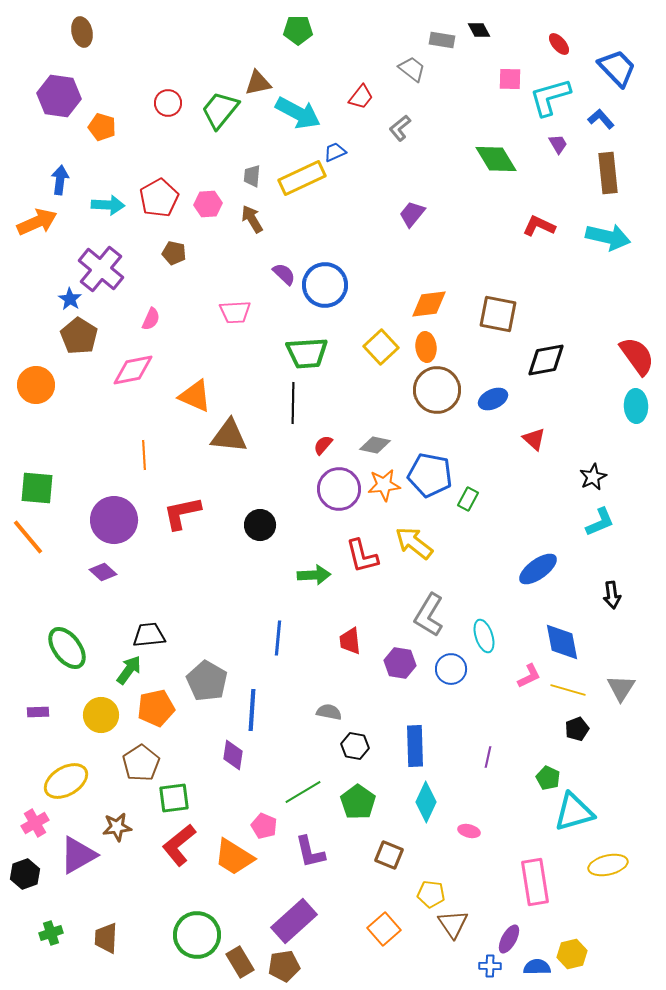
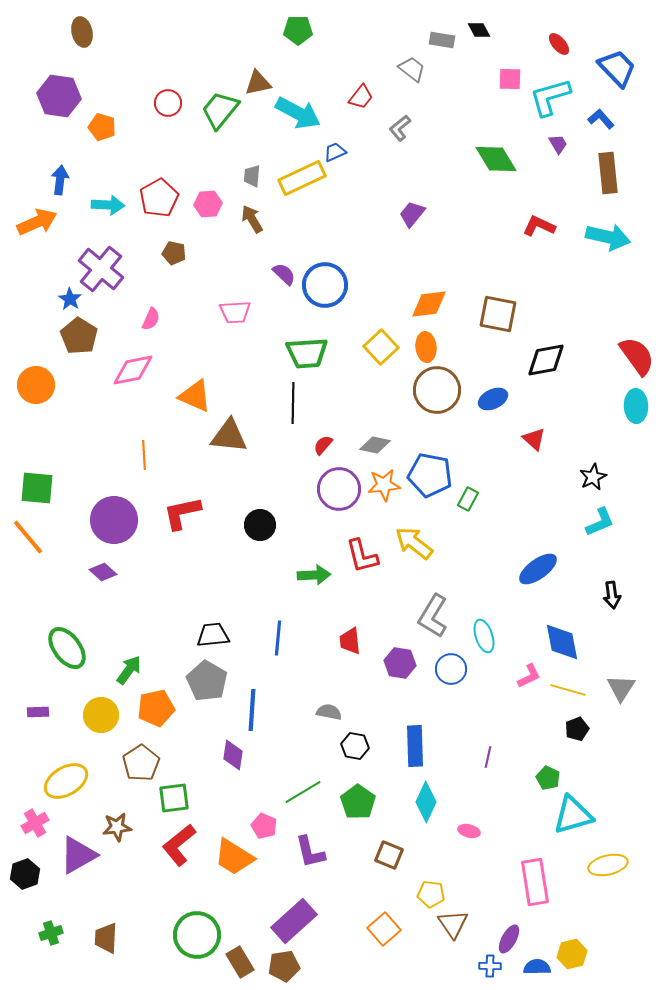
gray L-shape at (429, 615): moved 4 px right, 1 px down
black trapezoid at (149, 635): moved 64 px right
cyan triangle at (574, 812): moved 1 px left, 3 px down
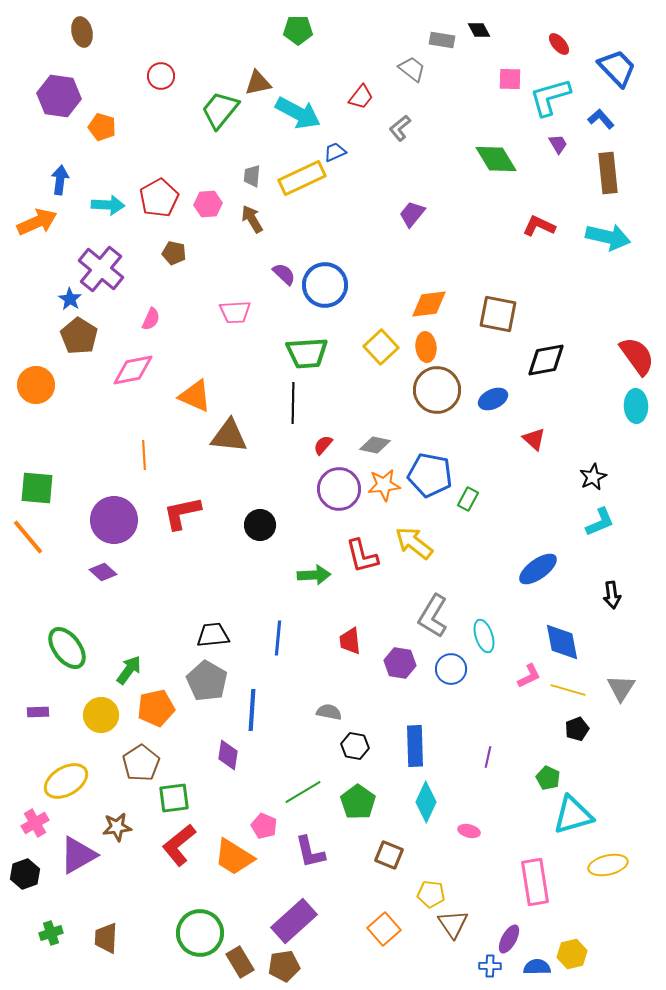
red circle at (168, 103): moved 7 px left, 27 px up
purple diamond at (233, 755): moved 5 px left
green circle at (197, 935): moved 3 px right, 2 px up
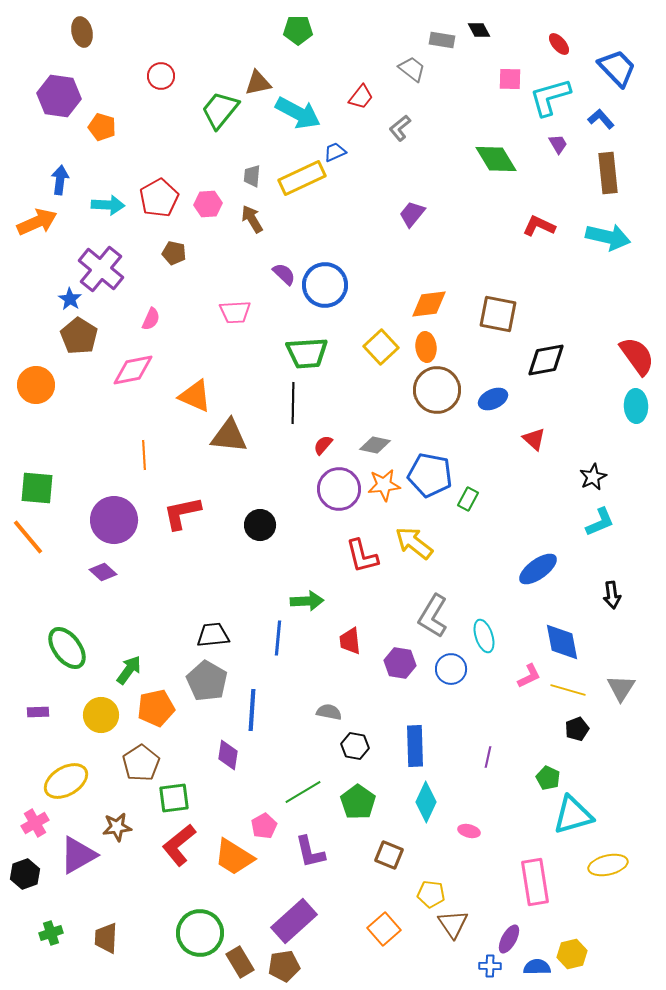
green arrow at (314, 575): moved 7 px left, 26 px down
pink pentagon at (264, 826): rotated 20 degrees clockwise
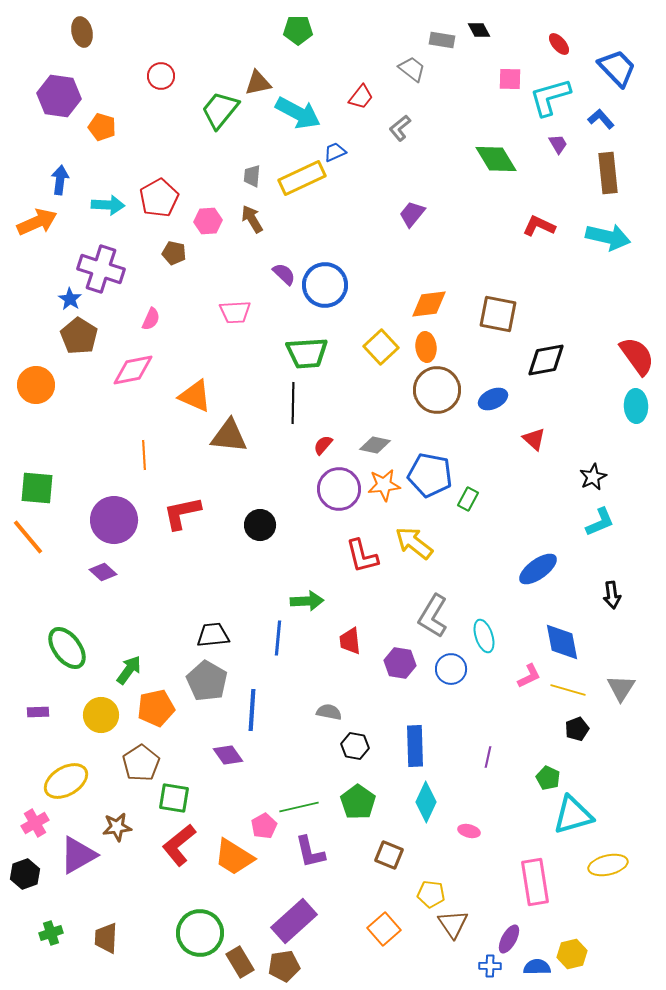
pink hexagon at (208, 204): moved 17 px down
purple cross at (101, 269): rotated 21 degrees counterclockwise
purple diamond at (228, 755): rotated 44 degrees counterclockwise
green line at (303, 792): moved 4 px left, 15 px down; rotated 18 degrees clockwise
green square at (174, 798): rotated 16 degrees clockwise
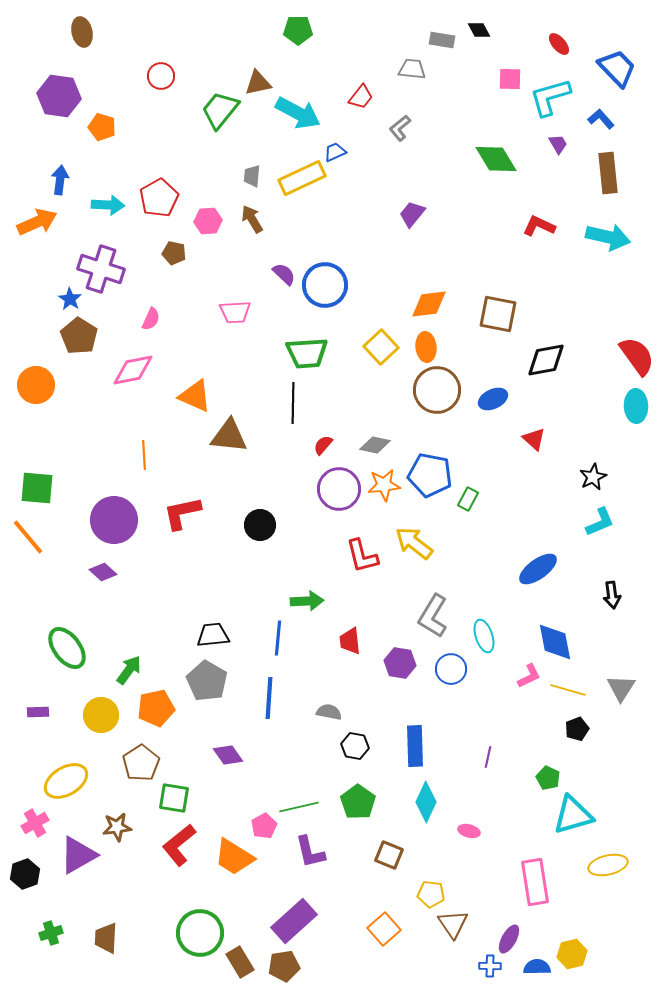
gray trapezoid at (412, 69): rotated 32 degrees counterclockwise
blue diamond at (562, 642): moved 7 px left
blue line at (252, 710): moved 17 px right, 12 px up
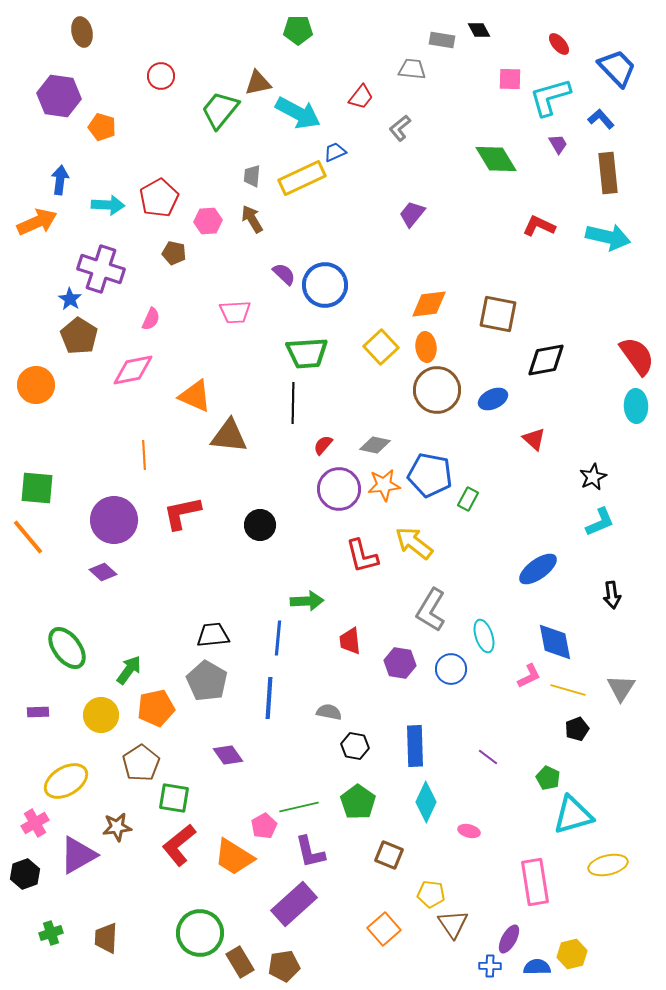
gray L-shape at (433, 616): moved 2 px left, 6 px up
purple line at (488, 757): rotated 65 degrees counterclockwise
purple rectangle at (294, 921): moved 17 px up
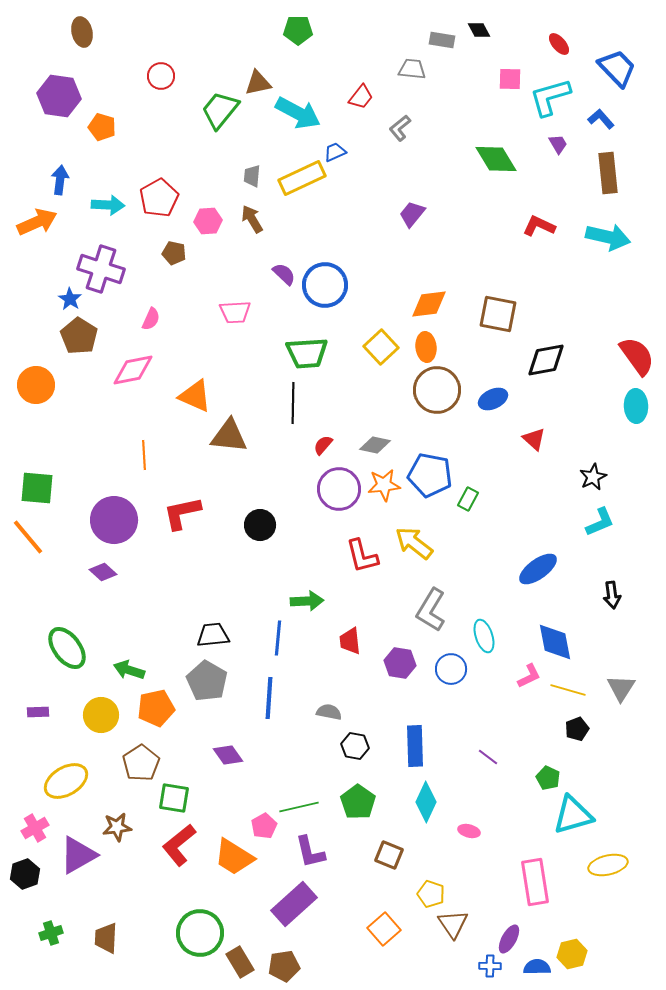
green arrow at (129, 670): rotated 108 degrees counterclockwise
pink cross at (35, 823): moved 5 px down
yellow pentagon at (431, 894): rotated 12 degrees clockwise
